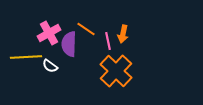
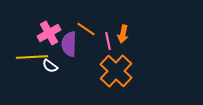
yellow line: moved 6 px right
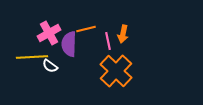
orange line: rotated 48 degrees counterclockwise
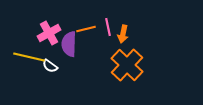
pink line: moved 14 px up
yellow line: moved 3 px left; rotated 16 degrees clockwise
orange cross: moved 11 px right, 6 px up
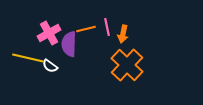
pink line: moved 1 px left
yellow line: moved 1 px left, 1 px down
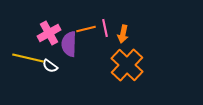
pink line: moved 2 px left, 1 px down
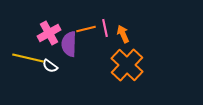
orange arrow: rotated 144 degrees clockwise
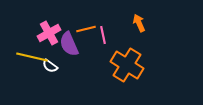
pink line: moved 2 px left, 7 px down
orange arrow: moved 16 px right, 11 px up
purple semicircle: rotated 25 degrees counterclockwise
yellow line: moved 4 px right, 1 px up
orange cross: rotated 12 degrees counterclockwise
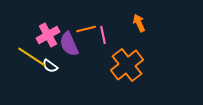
pink cross: moved 1 px left, 2 px down
yellow line: rotated 20 degrees clockwise
orange cross: rotated 20 degrees clockwise
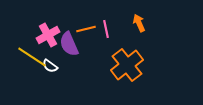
pink line: moved 3 px right, 6 px up
